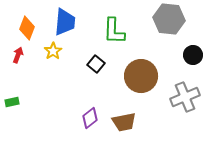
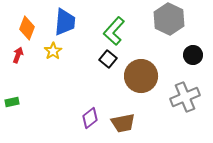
gray hexagon: rotated 20 degrees clockwise
green L-shape: rotated 40 degrees clockwise
black square: moved 12 px right, 5 px up
brown trapezoid: moved 1 px left, 1 px down
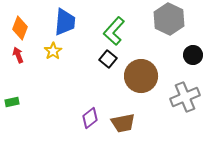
orange diamond: moved 7 px left
red arrow: rotated 42 degrees counterclockwise
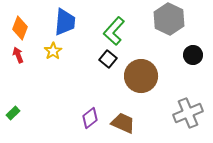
gray cross: moved 3 px right, 16 px down
green rectangle: moved 1 px right, 11 px down; rotated 32 degrees counterclockwise
brown trapezoid: rotated 145 degrees counterclockwise
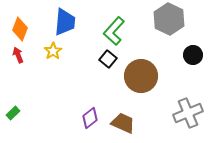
orange diamond: moved 1 px down
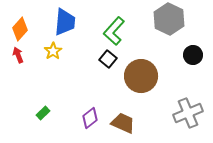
orange diamond: rotated 20 degrees clockwise
green rectangle: moved 30 px right
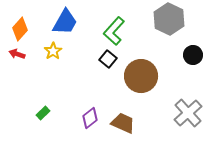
blue trapezoid: rotated 24 degrees clockwise
red arrow: moved 1 px left, 1 px up; rotated 49 degrees counterclockwise
gray cross: rotated 20 degrees counterclockwise
